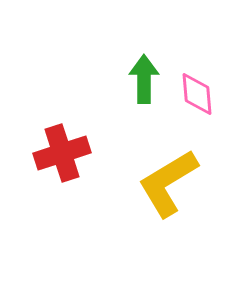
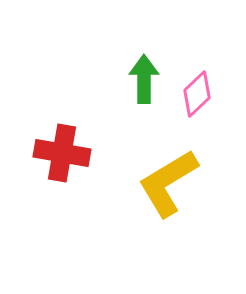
pink diamond: rotated 51 degrees clockwise
red cross: rotated 28 degrees clockwise
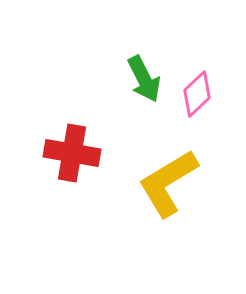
green arrow: rotated 153 degrees clockwise
red cross: moved 10 px right
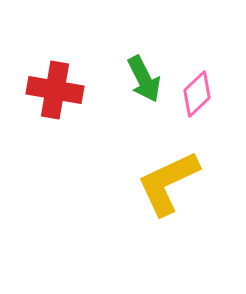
red cross: moved 17 px left, 63 px up
yellow L-shape: rotated 6 degrees clockwise
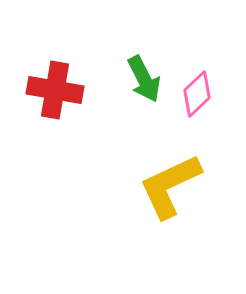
yellow L-shape: moved 2 px right, 3 px down
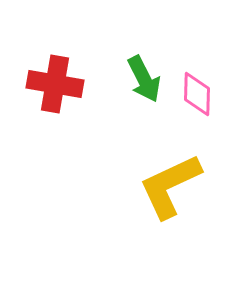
red cross: moved 6 px up
pink diamond: rotated 45 degrees counterclockwise
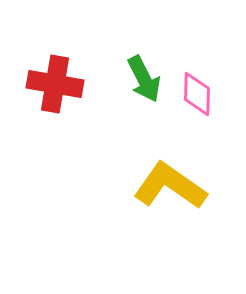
yellow L-shape: rotated 60 degrees clockwise
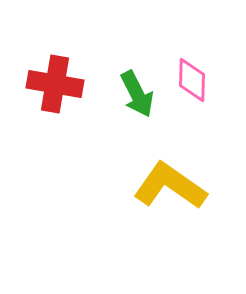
green arrow: moved 7 px left, 15 px down
pink diamond: moved 5 px left, 14 px up
